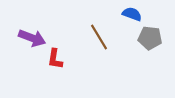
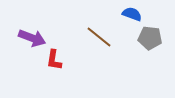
brown line: rotated 20 degrees counterclockwise
red L-shape: moved 1 px left, 1 px down
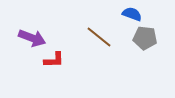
gray pentagon: moved 5 px left
red L-shape: rotated 100 degrees counterclockwise
